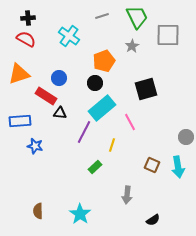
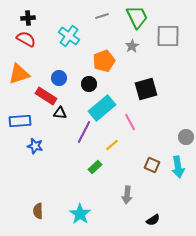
gray square: moved 1 px down
black circle: moved 6 px left, 1 px down
yellow line: rotated 32 degrees clockwise
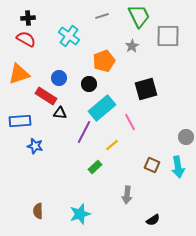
green trapezoid: moved 2 px right, 1 px up
cyan star: rotated 20 degrees clockwise
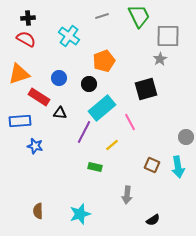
gray star: moved 28 px right, 13 px down
red rectangle: moved 7 px left, 1 px down
green rectangle: rotated 56 degrees clockwise
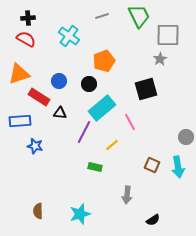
gray square: moved 1 px up
blue circle: moved 3 px down
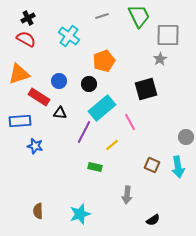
black cross: rotated 24 degrees counterclockwise
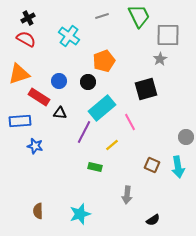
black circle: moved 1 px left, 2 px up
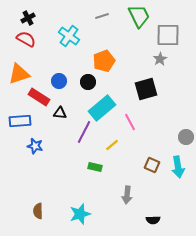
black semicircle: rotated 32 degrees clockwise
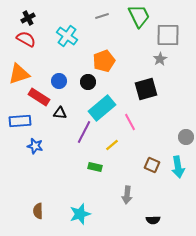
cyan cross: moved 2 px left
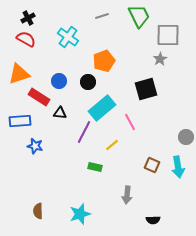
cyan cross: moved 1 px right, 1 px down
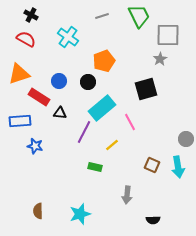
black cross: moved 3 px right, 3 px up; rotated 32 degrees counterclockwise
gray circle: moved 2 px down
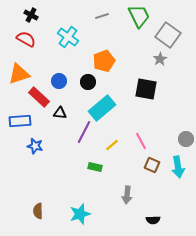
gray square: rotated 35 degrees clockwise
black square: rotated 25 degrees clockwise
red rectangle: rotated 10 degrees clockwise
pink line: moved 11 px right, 19 px down
